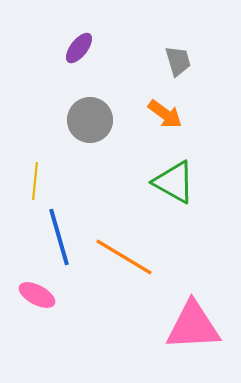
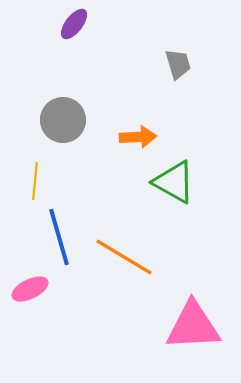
purple ellipse: moved 5 px left, 24 px up
gray trapezoid: moved 3 px down
orange arrow: moved 27 px left, 23 px down; rotated 39 degrees counterclockwise
gray circle: moved 27 px left
pink ellipse: moved 7 px left, 6 px up; rotated 54 degrees counterclockwise
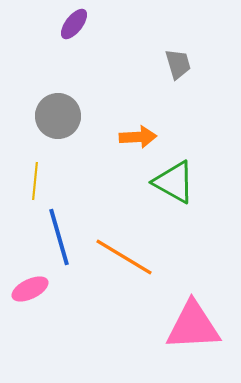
gray circle: moved 5 px left, 4 px up
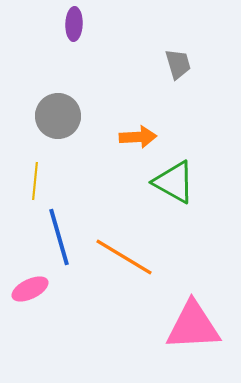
purple ellipse: rotated 36 degrees counterclockwise
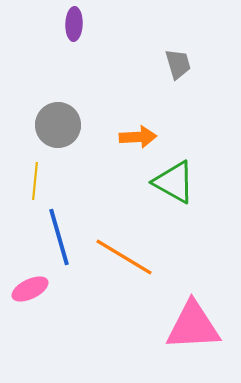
gray circle: moved 9 px down
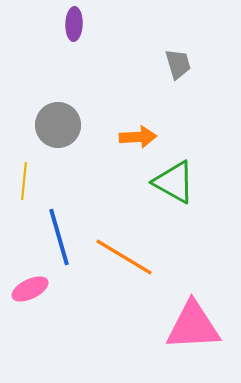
yellow line: moved 11 px left
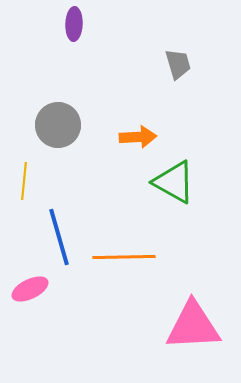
orange line: rotated 32 degrees counterclockwise
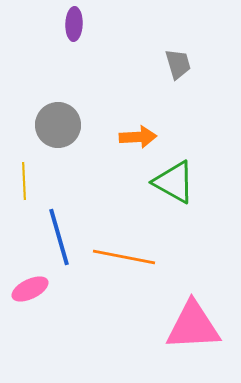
yellow line: rotated 9 degrees counterclockwise
orange line: rotated 12 degrees clockwise
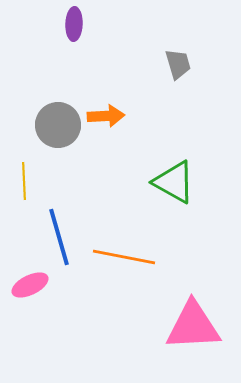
orange arrow: moved 32 px left, 21 px up
pink ellipse: moved 4 px up
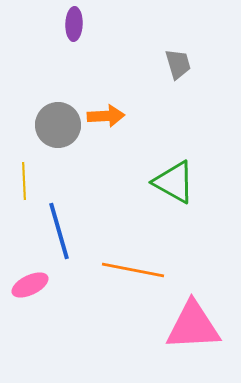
blue line: moved 6 px up
orange line: moved 9 px right, 13 px down
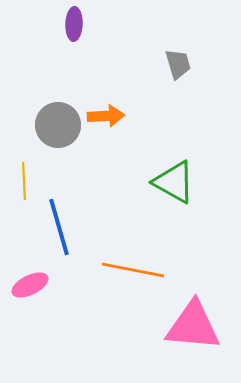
blue line: moved 4 px up
pink triangle: rotated 8 degrees clockwise
